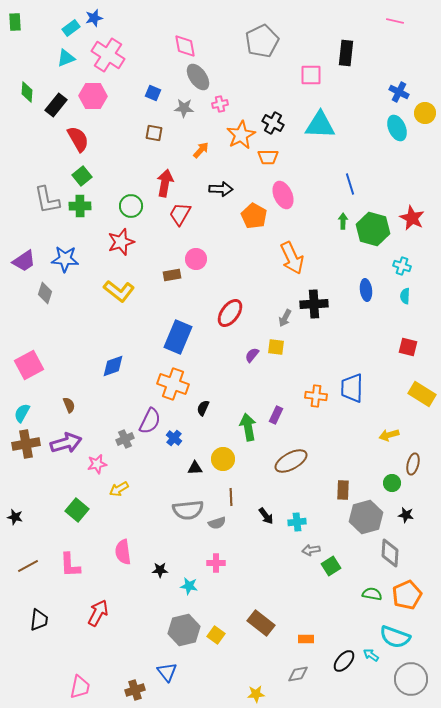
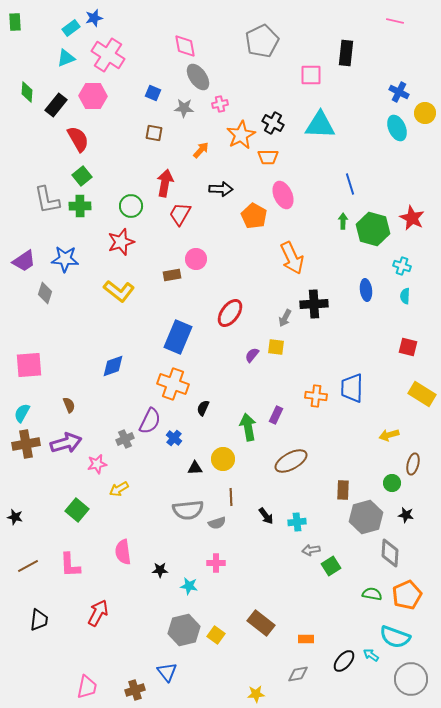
pink square at (29, 365): rotated 24 degrees clockwise
pink trapezoid at (80, 687): moved 7 px right
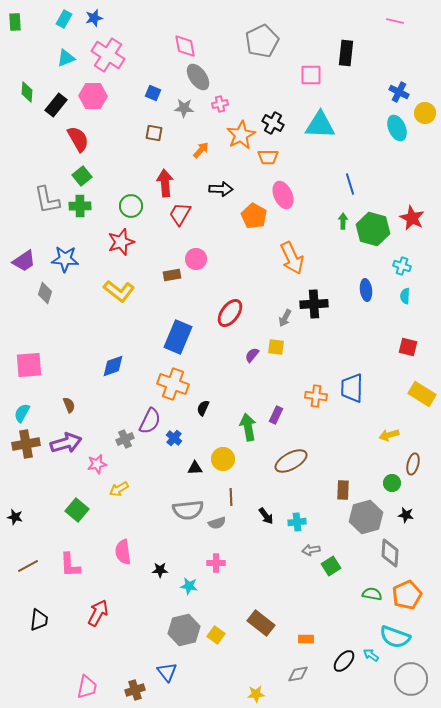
cyan rectangle at (71, 28): moved 7 px left, 9 px up; rotated 24 degrees counterclockwise
red arrow at (165, 183): rotated 16 degrees counterclockwise
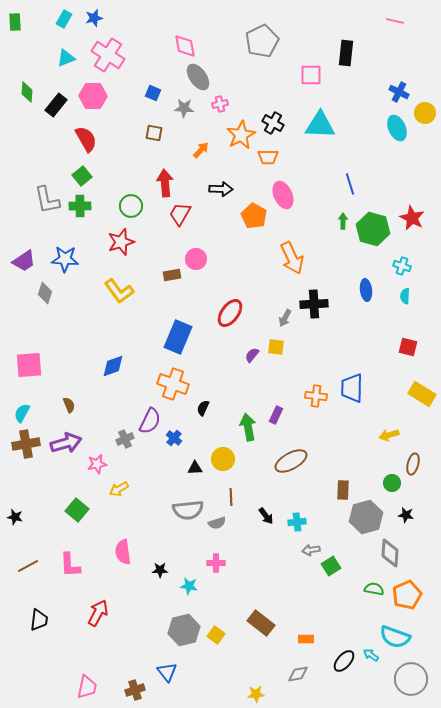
red semicircle at (78, 139): moved 8 px right
yellow L-shape at (119, 291): rotated 16 degrees clockwise
green semicircle at (372, 594): moved 2 px right, 5 px up
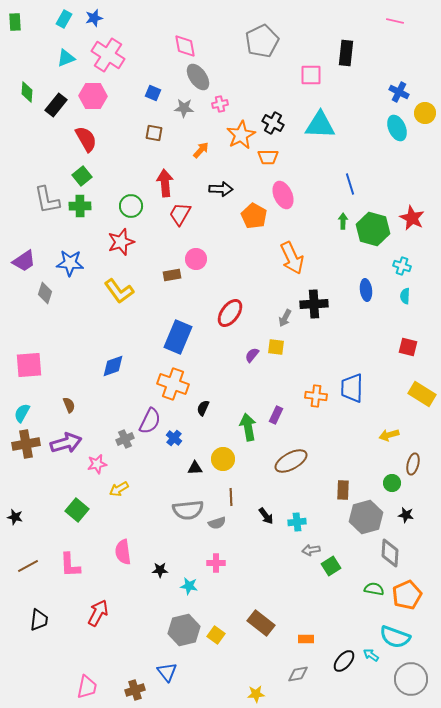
blue star at (65, 259): moved 5 px right, 4 px down
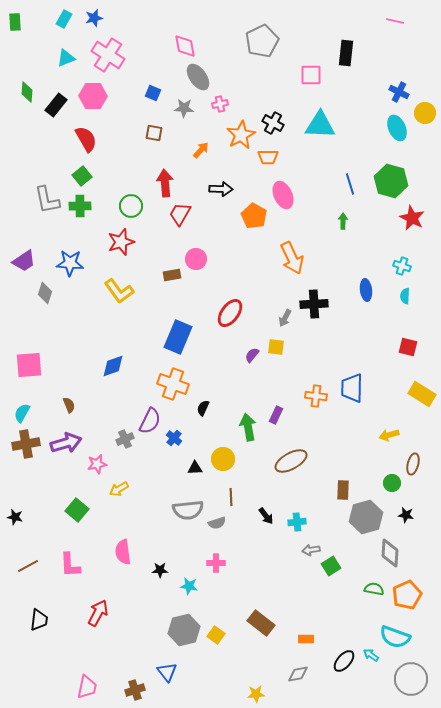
green hexagon at (373, 229): moved 18 px right, 48 px up
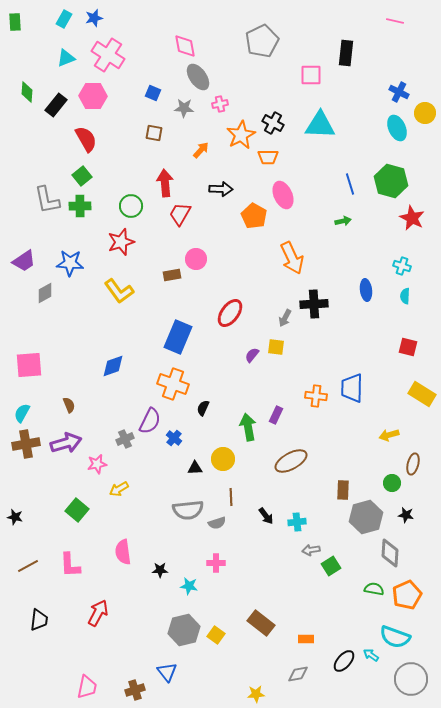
green arrow at (343, 221): rotated 77 degrees clockwise
gray diamond at (45, 293): rotated 45 degrees clockwise
